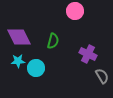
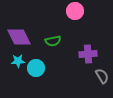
green semicircle: rotated 63 degrees clockwise
purple cross: rotated 30 degrees counterclockwise
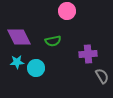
pink circle: moved 8 px left
cyan star: moved 1 px left, 1 px down
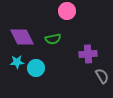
purple diamond: moved 3 px right
green semicircle: moved 2 px up
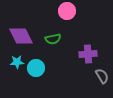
purple diamond: moved 1 px left, 1 px up
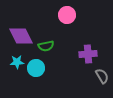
pink circle: moved 4 px down
green semicircle: moved 7 px left, 7 px down
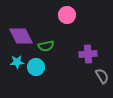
cyan circle: moved 1 px up
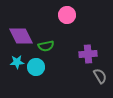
gray semicircle: moved 2 px left
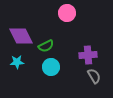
pink circle: moved 2 px up
green semicircle: rotated 14 degrees counterclockwise
purple cross: moved 1 px down
cyan circle: moved 15 px right
gray semicircle: moved 6 px left
